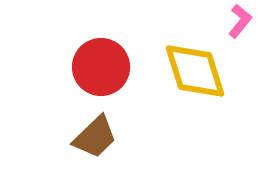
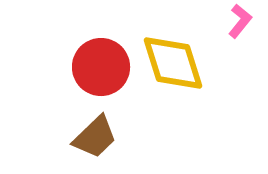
yellow diamond: moved 22 px left, 8 px up
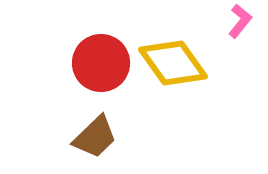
yellow diamond: rotated 18 degrees counterclockwise
red circle: moved 4 px up
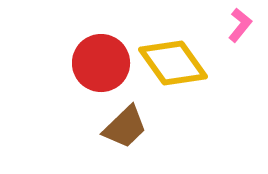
pink L-shape: moved 4 px down
brown trapezoid: moved 30 px right, 10 px up
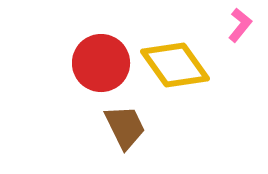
yellow diamond: moved 2 px right, 2 px down
brown trapezoid: rotated 72 degrees counterclockwise
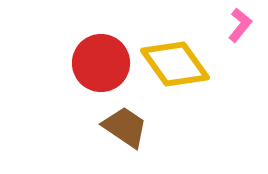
yellow diamond: moved 1 px up
brown trapezoid: rotated 30 degrees counterclockwise
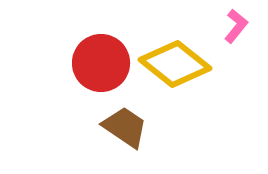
pink L-shape: moved 4 px left, 1 px down
yellow diamond: rotated 16 degrees counterclockwise
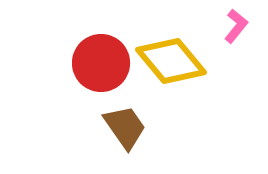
yellow diamond: moved 4 px left, 3 px up; rotated 12 degrees clockwise
brown trapezoid: rotated 21 degrees clockwise
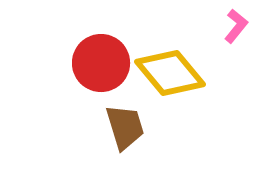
yellow diamond: moved 1 px left, 12 px down
brown trapezoid: rotated 18 degrees clockwise
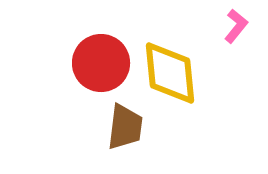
yellow diamond: rotated 34 degrees clockwise
brown trapezoid: rotated 24 degrees clockwise
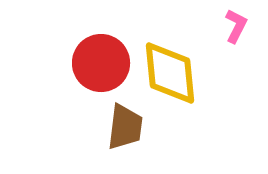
pink L-shape: rotated 12 degrees counterclockwise
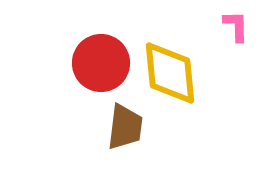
pink L-shape: rotated 28 degrees counterclockwise
